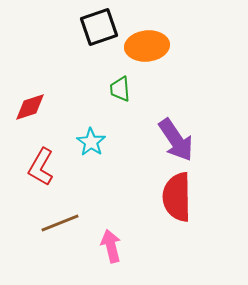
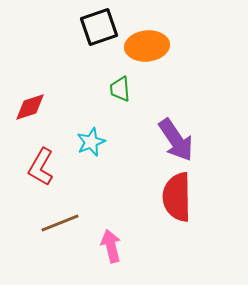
cyan star: rotated 16 degrees clockwise
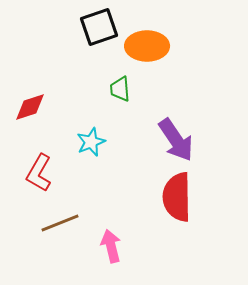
orange ellipse: rotated 6 degrees clockwise
red L-shape: moved 2 px left, 6 px down
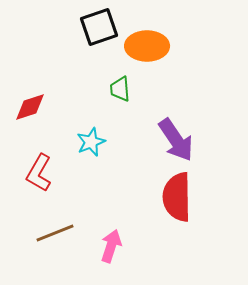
brown line: moved 5 px left, 10 px down
pink arrow: rotated 32 degrees clockwise
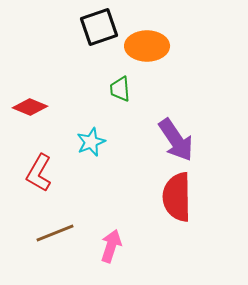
red diamond: rotated 40 degrees clockwise
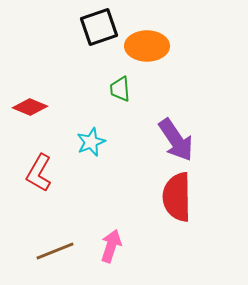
brown line: moved 18 px down
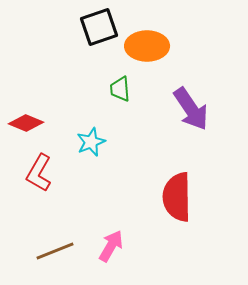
red diamond: moved 4 px left, 16 px down
purple arrow: moved 15 px right, 31 px up
pink arrow: rotated 12 degrees clockwise
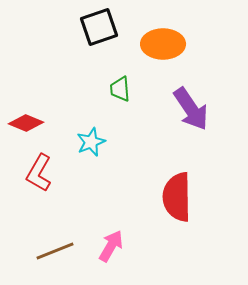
orange ellipse: moved 16 px right, 2 px up
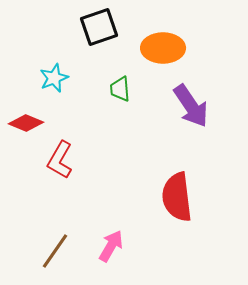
orange ellipse: moved 4 px down
purple arrow: moved 3 px up
cyan star: moved 37 px left, 64 px up
red L-shape: moved 21 px right, 13 px up
red semicircle: rotated 6 degrees counterclockwise
brown line: rotated 33 degrees counterclockwise
